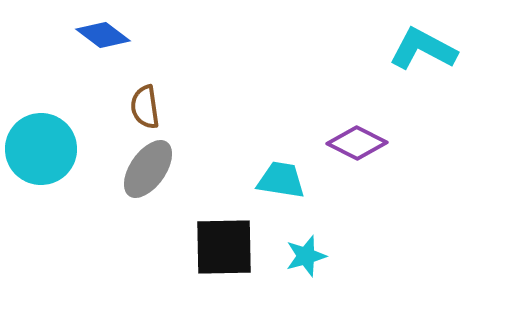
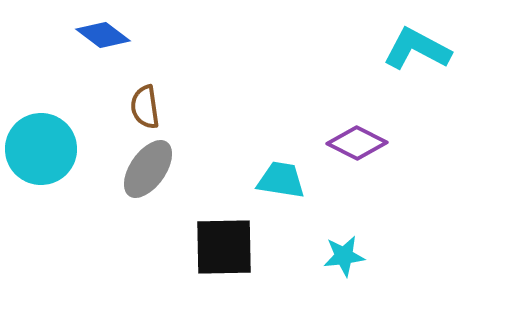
cyan L-shape: moved 6 px left
cyan star: moved 38 px right; rotated 9 degrees clockwise
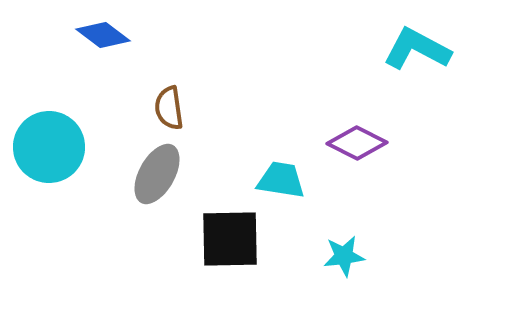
brown semicircle: moved 24 px right, 1 px down
cyan circle: moved 8 px right, 2 px up
gray ellipse: moved 9 px right, 5 px down; rotated 6 degrees counterclockwise
black square: moved 6 px right, 8 px up
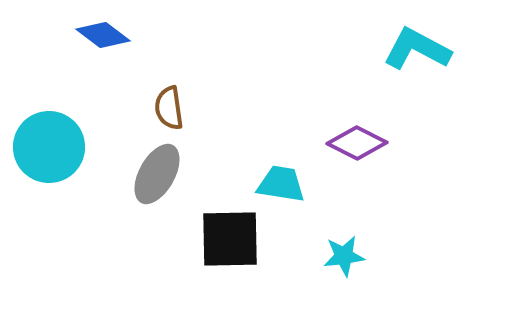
cyan trapezoid: moved 4 px down
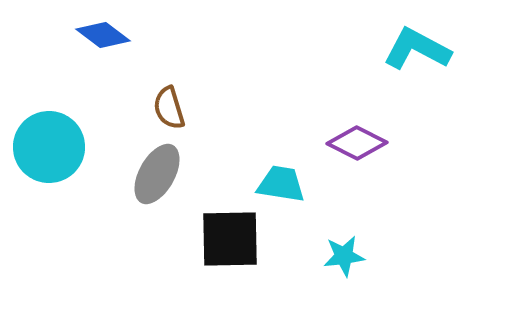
brown semicircle: rotated 9 degrees counterclockwise
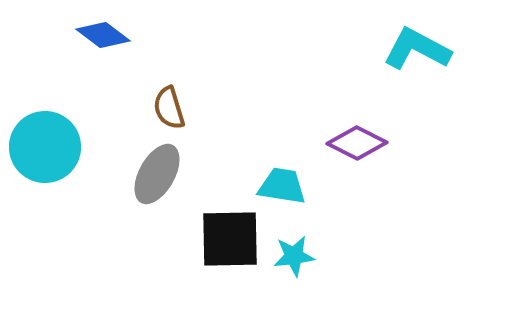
cyan circle: moved 4 px left
cyan trapezoid: moved 1 px right, 2 px down
cyan star: moved 50 px left
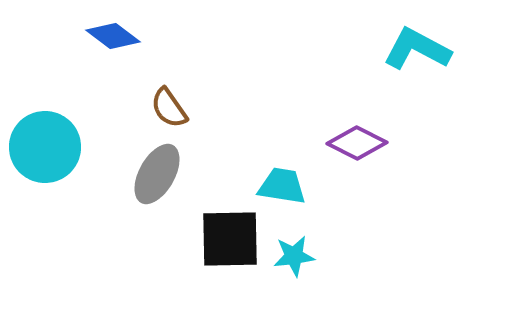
blue diamond: moved 10 px right, 1 px down
brown semicircle: rotated 18 degrees counterclockwise
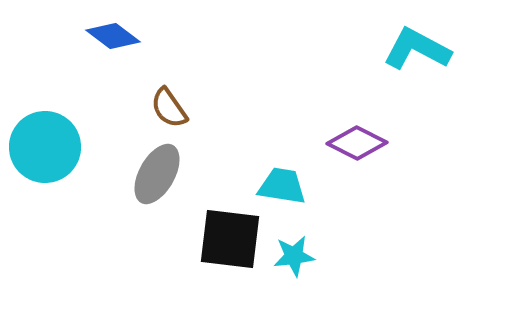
black square: rotated 8 degrees clockwise
